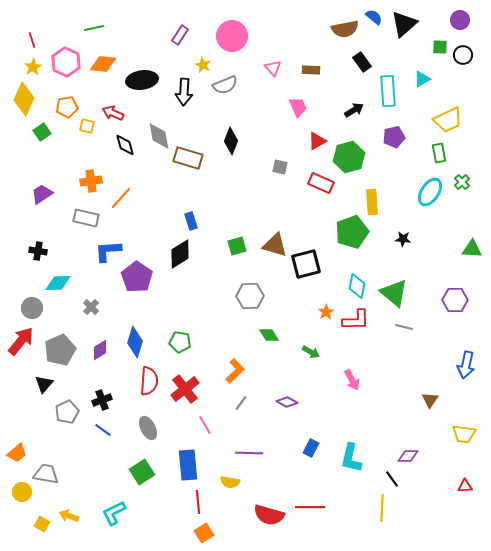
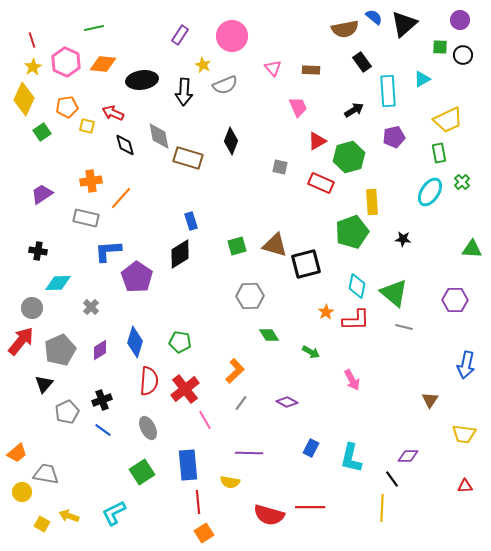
pink line at (205, 425): moved 5 px up
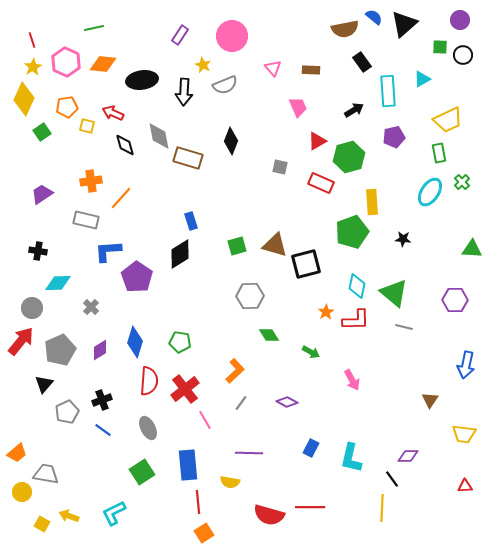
gray rectangle at (86, 218): moved 2 px down
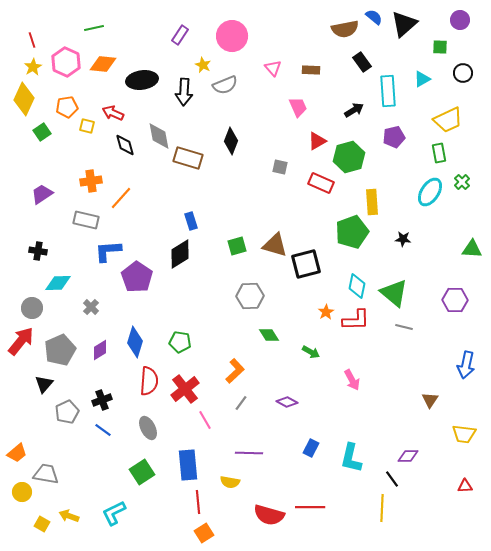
black circle at (463, 55): moved 18 px down
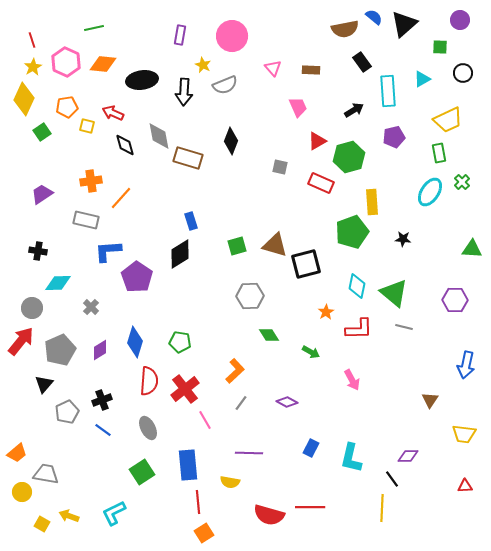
purple rectangle at (180, 35): rotated 24 degrees counterclockwise
red L-shape at (356, 320): moved 3 px right, 9 px down
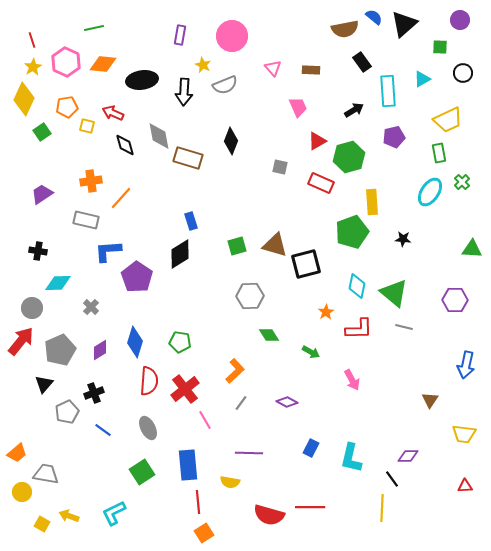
black cross at (102, 400): moved 8 px left, 7 px up
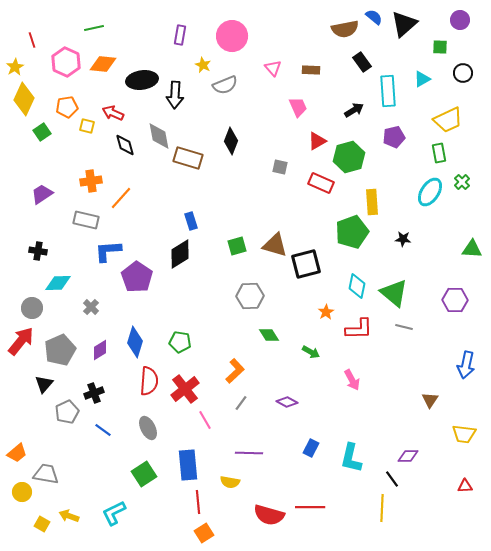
yellow star at (33, 67): moved 18 px left
black arrow at (184, 92): moved 9 px left, 3 px down
green square at (142, 472): moved 2 px right, 2 px down
